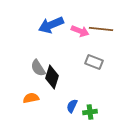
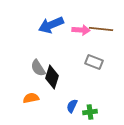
pink arrow: moved 1 px right, 1 px up; rotated 18 degrees counterclockwise
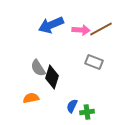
brown line: rotated 35 degrees counterclockwise
green cross: moved 3 px left
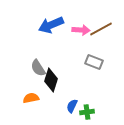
black diamond: moved 1 px left, 3 px down
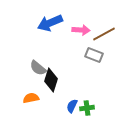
blue arrow: moved 1 px left, 2 px up
brown line: moved 3 px right, 5 px down
gray rectangle: moved 7 px up
gray semicircle: rotated 18 degrees counterclockwise
green cross: moved 4 px up
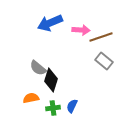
brown line: moved 3 px left, 3 px down; rotated 10 degrees clockwise
gray rectangle: moved 10 px right, 6 px down; rotated 18 degrees clockwise
green cross: moved 34 px left
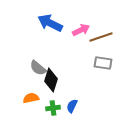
blue arrow: rotated 50 degrees clockwise
pink arrow: rotated 30 degrees counterclockwise
gray rectangle: moved 1 px left, 2 px down; rotated 30 degrees counterclockwise
